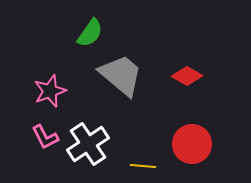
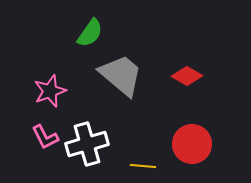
white cross: moved 1 px left; rotated 18 degrees clockwise
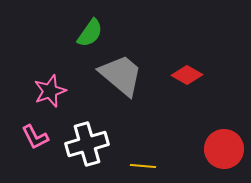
red diamond: moved 1 px up
pink L-shape: moved 10 px left
red circle: moved 32 px right, 5 px down
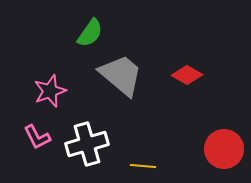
pink L-shape: moved 2 px right
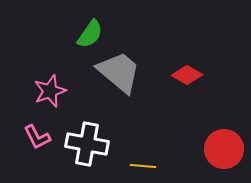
green semicircle: moved 1 px down
gray trapezoid: moved 2 px left, 3 px up
white cross: rotated 27 degrees clockwise
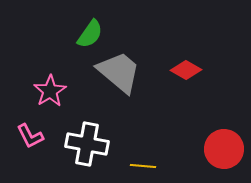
red diamond: moved 1 px left, 5 px up
pink star: rotated 12 degrees counterclockwise
pink L-shape: moved 7 px left, 1 px up
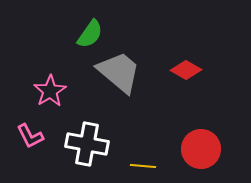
red circle: moved 23 px left
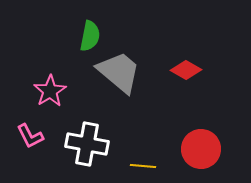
green semicircle: moved 2 px down; rotated 24 degrees counterclockwise
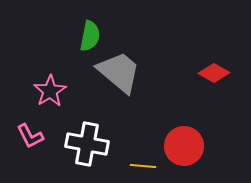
red diamond: moved 28 px right, 3 px down
red circle: moved 17 px left, 3 px up
